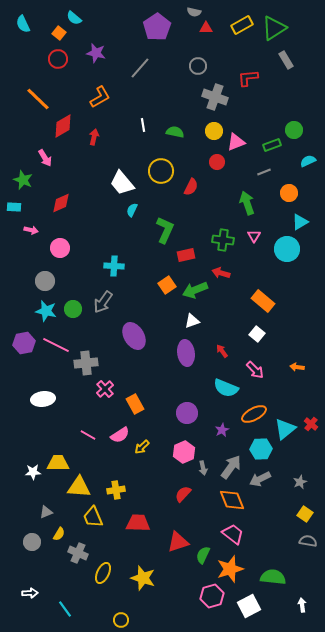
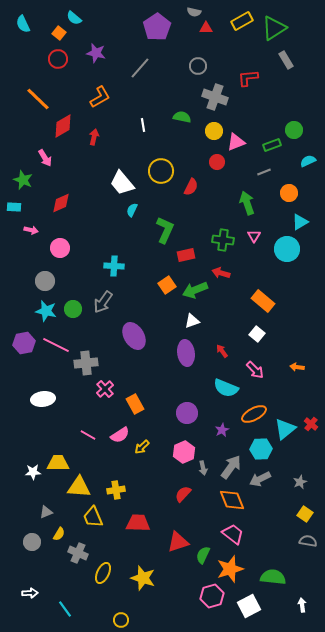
yellow rectangle at (242, 25): moved 4 px up
green semicircle at (175, 132): moved 7 px right, 15 px up
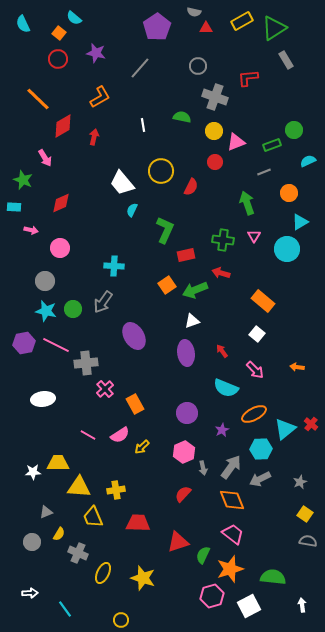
red circle at (217, 162): moved 2 px left
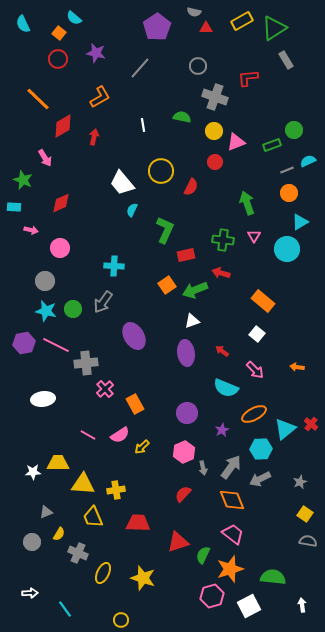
gray line at (264, 172): moved 23 px right, 2 px up
red arrow at (222, 351): rotated 16 degrees counterclockwise
yellow triangle at (79, 487): moved 4 px right, 3 px up
